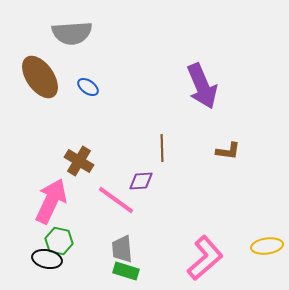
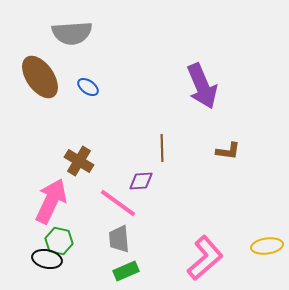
pink line: moved 2 px right, 3 px down
gray trapezoid: moved 3 px left, 10 px up
green rectangle: rotated 40 degrees counterclockwise
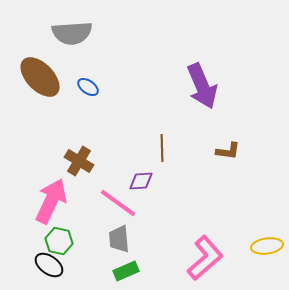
brown ellipse: rotated 9 degrees counterclockwise
black ellipse: moved 2 px right, 6 px down; rotated 24 degrees clockwise
